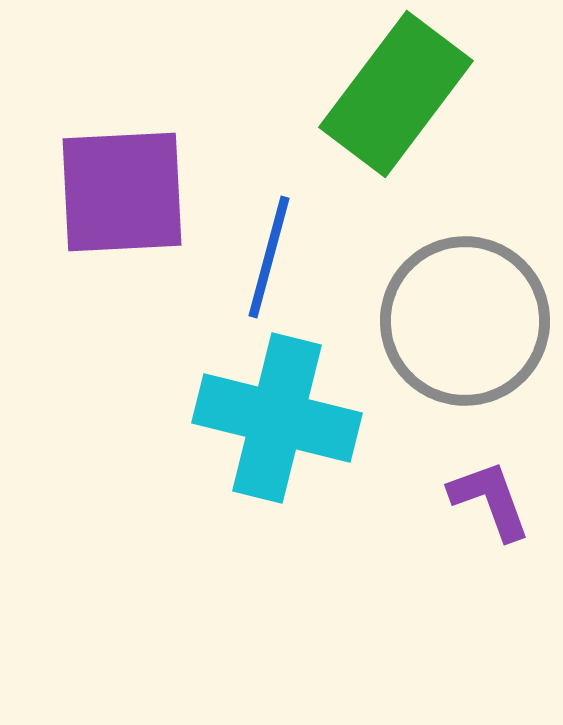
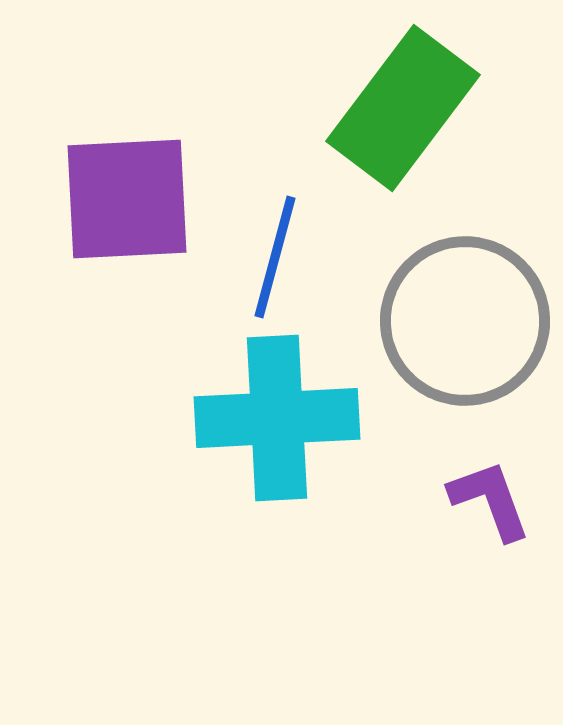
green rectangle: moved 7 px right, 14 px down
purple square: moved 5 px right, 7 px down
blue line: moved 6 px right
cyan cross: rotated 17 degrees counterclockwise
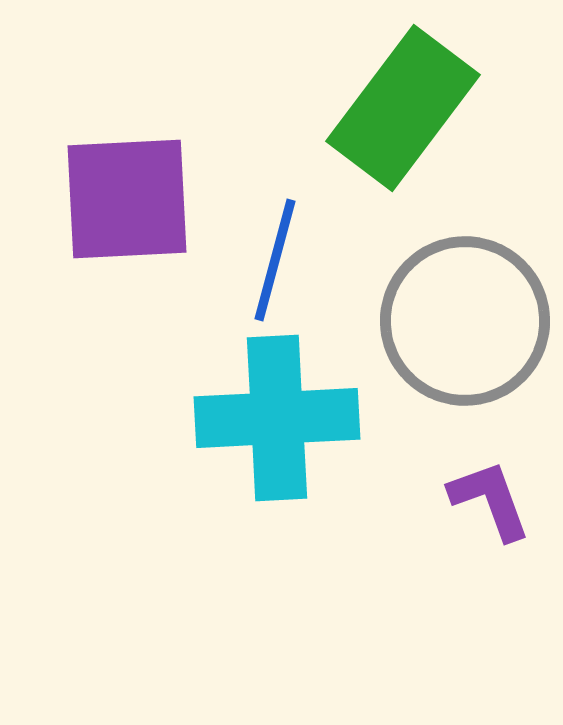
blue line: moved 3 px down
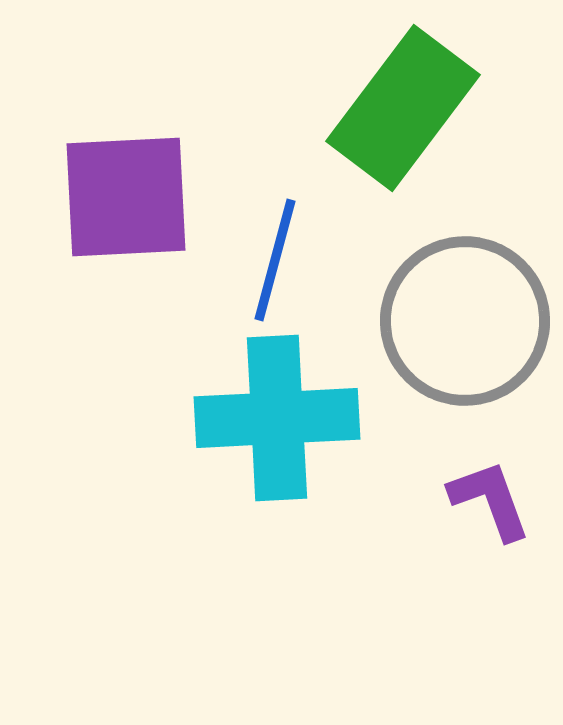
purple square: moved 1 px left, 2 px up
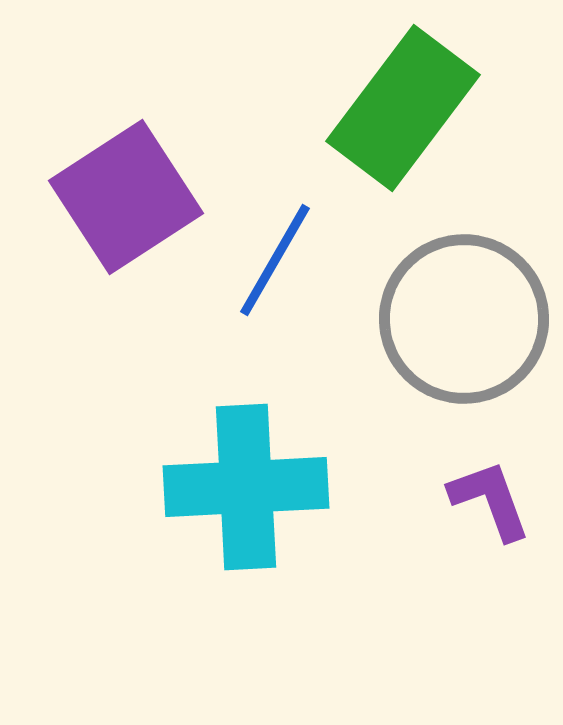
purple square: rotated 30 degrees counterclockwise
blue line: rotated 15 degrees clockwise
gray circle: moved 1 px left, 2 px up
cyan cross: moved 31 px left, 69 px down
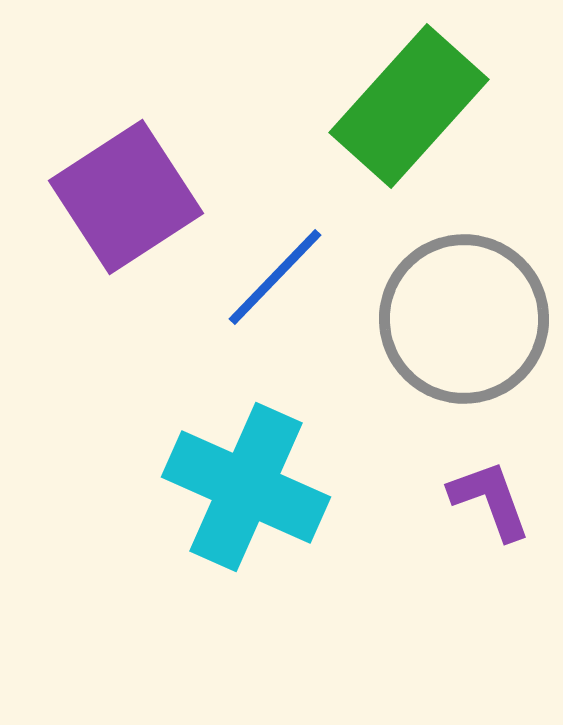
green rectangle: moved 6 px right, 2 px up; rotated 5 degrees clockwise
blue line: moved 17 px down; rotated 14 degrees clockwise
cyan cross: rotated 27 degrees clockwise
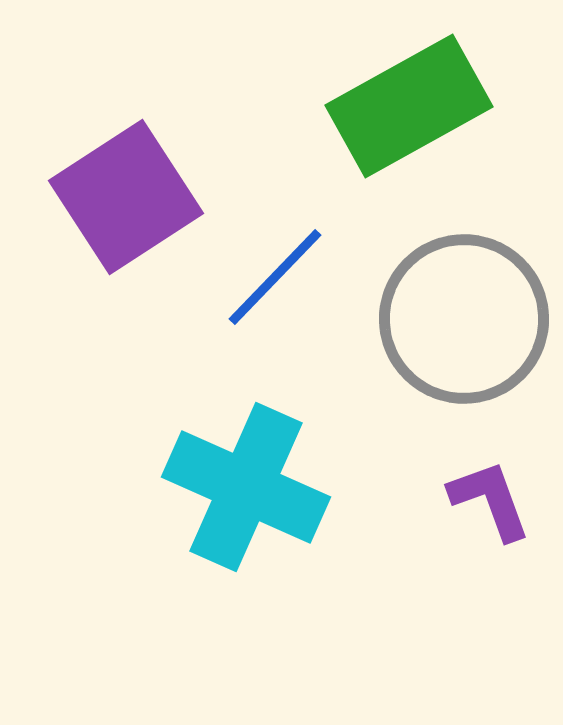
green rectangle: rotated 19 degrees clockwise
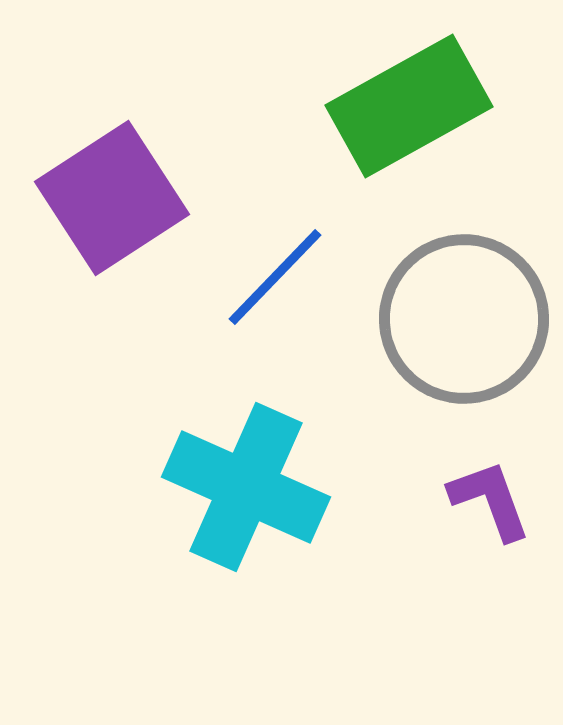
purple square: moved 14 px left, 1 px down
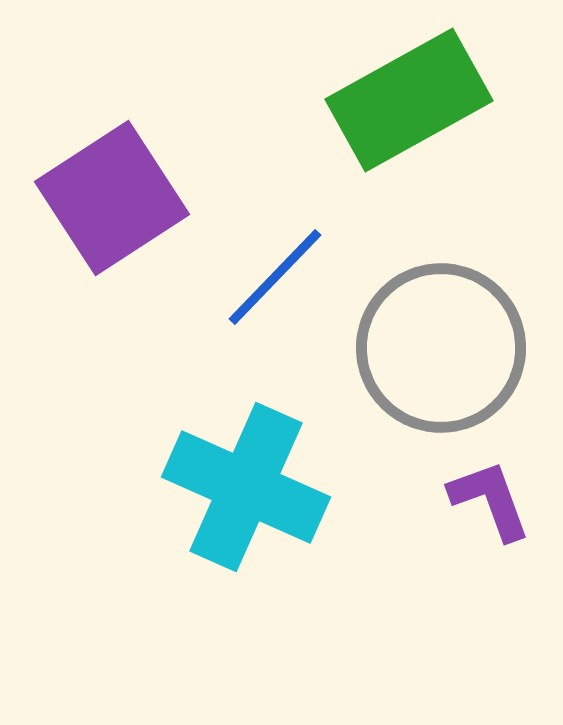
green rectangle: moved 6 px up
gray circle: moved 23 px left, 29 px down
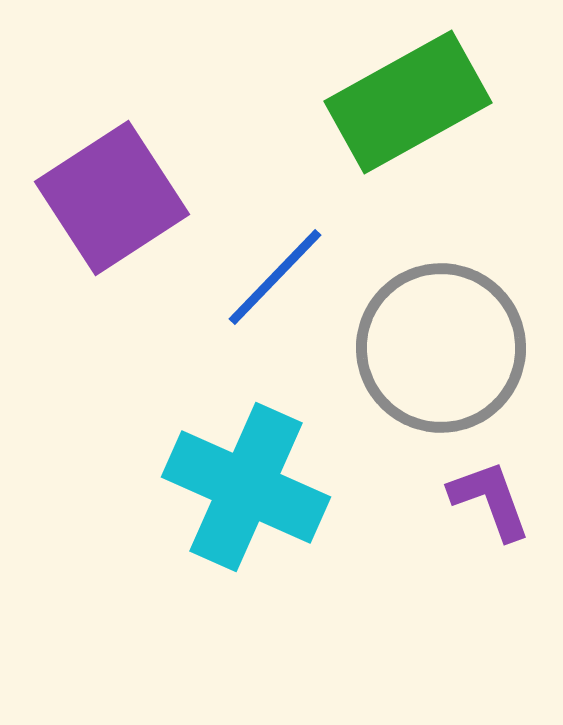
green rectangle: moved 1 px left, 2 px down
